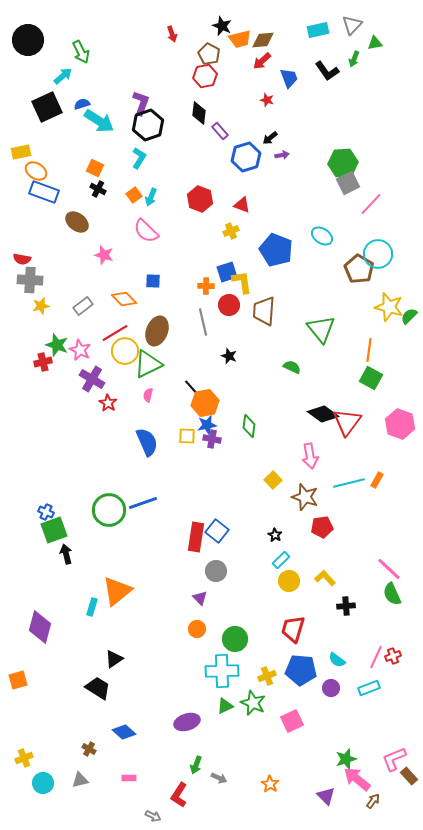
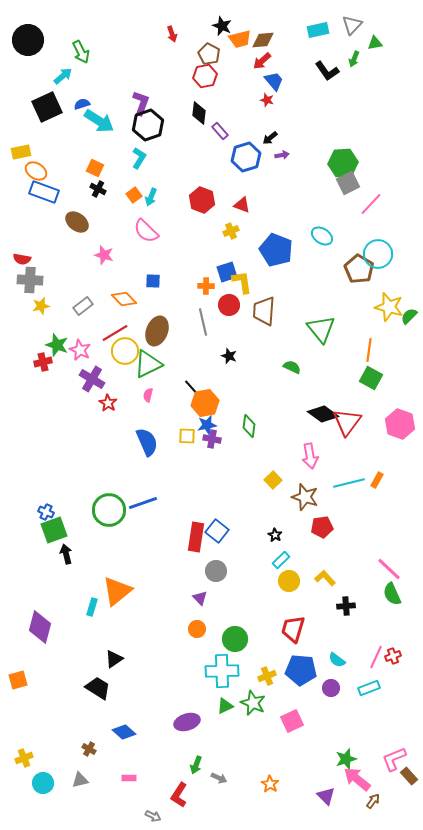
blue trapezoid at (289, 78): moved 15 px left, 3 px down; rotated 20 degrees counterclockwise
red hexagon at (200, 199): moved 2 px right, 1 px down
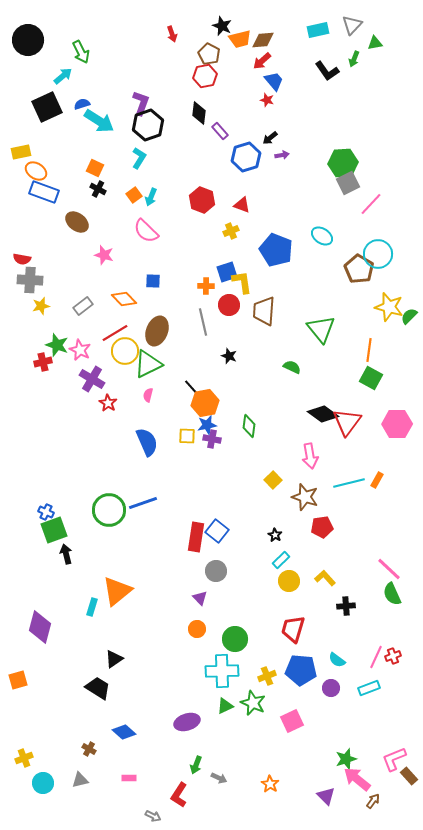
pink hexagon at (400, 424): moved 3 px left; rotated 20 degrees counterclockwise
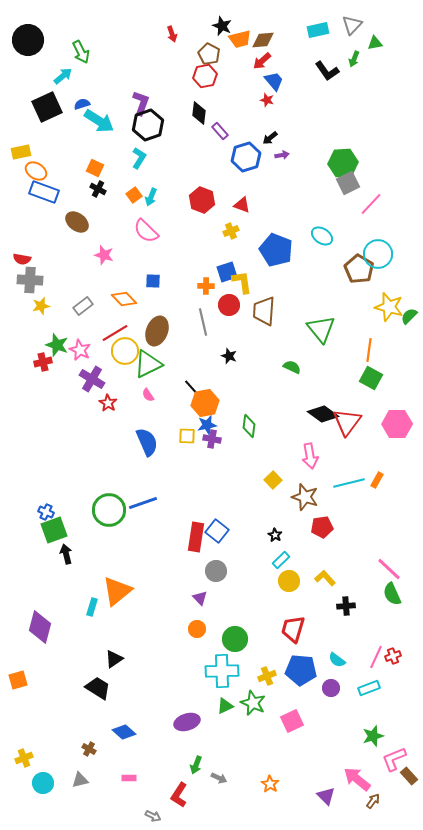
pink semicircle at (148, 395): rotated 48 degrees counterclockwise
green star at (346, 759): moved 27 px right, 23 px up
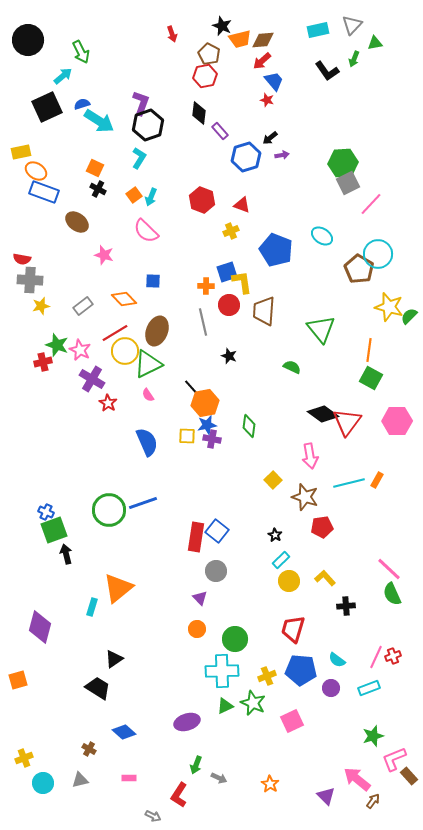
pink hexagon at (397, 424): moved 3 px up
orange triangle at (117, 591): moved 1 px right, 3 px up
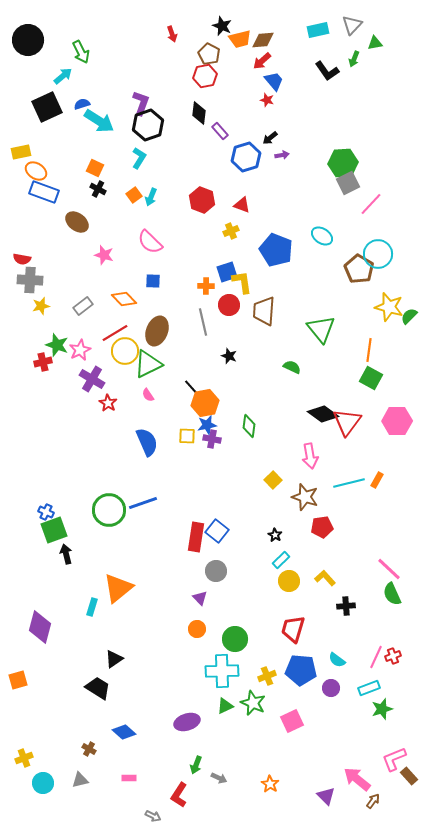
pink semicircle at (146, 231): moved 4 px right, 11 px down
pink star at (80, 350): rotated 20 degrees clockwise
green star at (373, 736): moved 9 px right, 27 px up
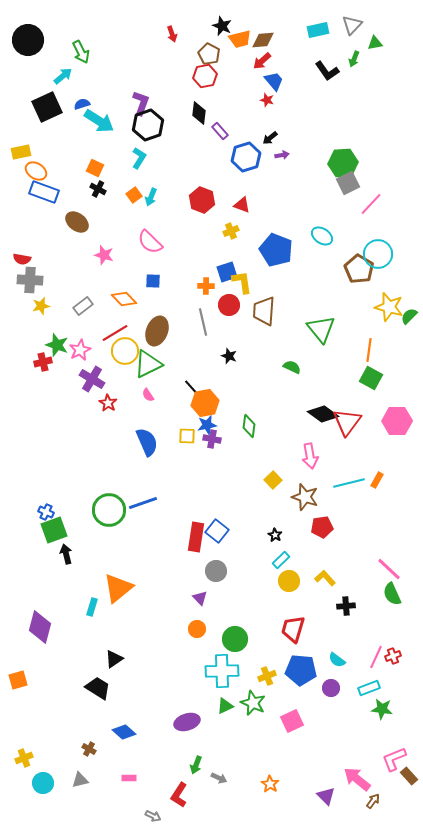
green star at (382, 709): rotated 25 degrees clockwise
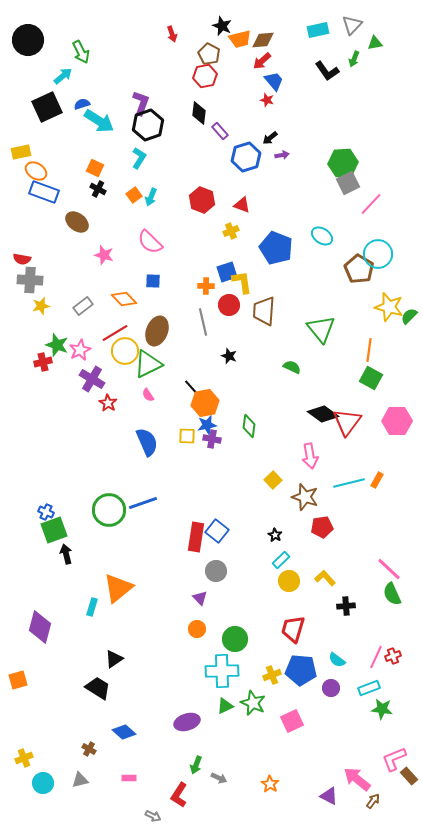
blue pentagon at (276, 250): moved 2 px up
yellow cross at (267, 676): moved 5 px right, 1 px up
purple triangle at (326, 796): moved 3 px right; rotated 18 degrees counterclockwise
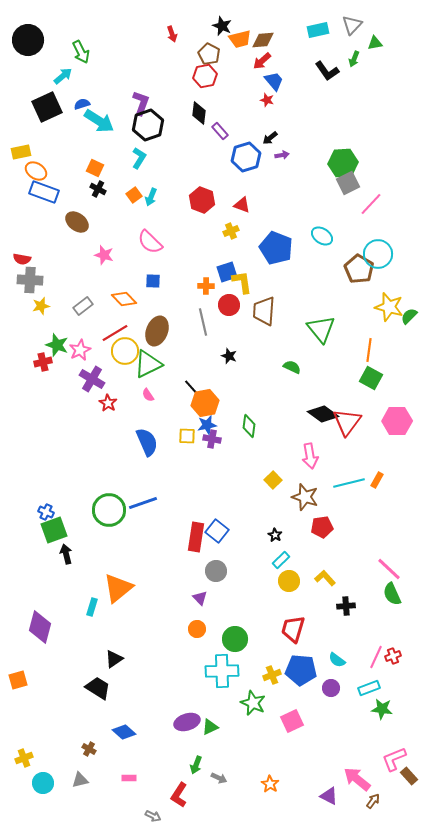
green triangle at (225, 706): moved 15 px left, 21 px down
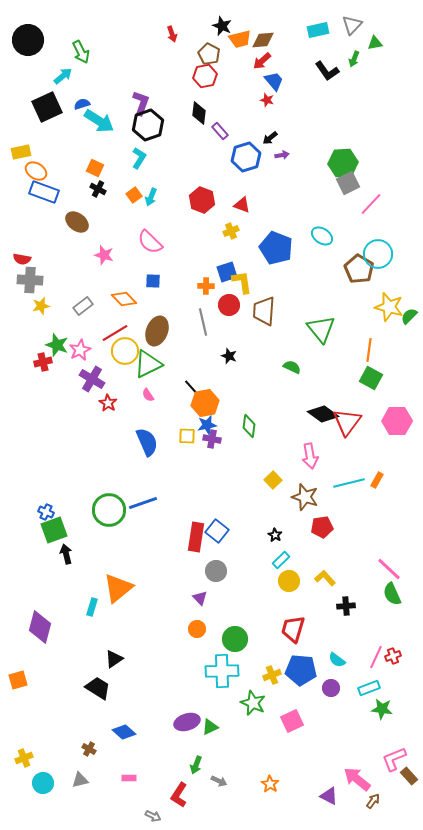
gray arrow at (219, 778): moved 3 px down
